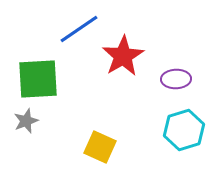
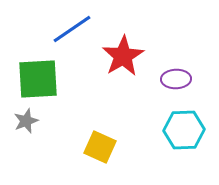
blue line: moved 7 px left
cyan hexagon: rotated 15 degrees clockwise
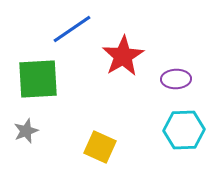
gray star: moved 10 px down
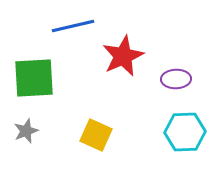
blue line: moved 1 px right, 3 px up; rotated 21 degrees clockwise
red star: rotated 6 degrees clockwise
green square: moved 4 px left, 1 px up
cyan hexagon: moved 1 px right, 2 px down
yellow square: moved 4 px left, 12 px up
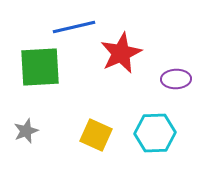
blue line: moved 1 px right, 1 px down
red star: moved 2 px left, 3 px up
green square: moved 6 px right, 11 px up
cyan hexagon: moved 30 px left, 1 px down
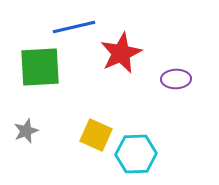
cyan hexagon: moved 19 px left, 21 px down
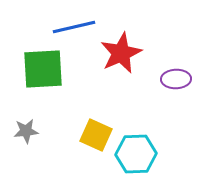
green square: moved 3 px right, 2 px down
gray star: rotated 15 degrees clockwise
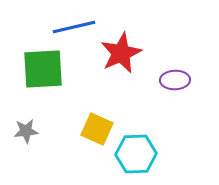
purple ellipse: moved 1 px left, 1 px down
yellow square: moved 1 px right, 6 px up
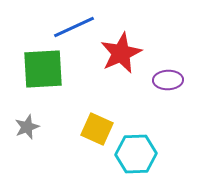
blue line: rotated 12 degrees counterclockwise
purple ellipse: moved 7 px left
gray star: moved 1 px right, 4 px up; rotated 15 degrees counterclockwise
